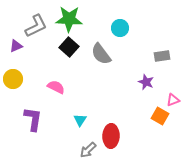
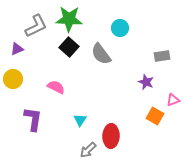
purple triangle: moved 1 px right, 3 px down
orange square: moved 5 px left
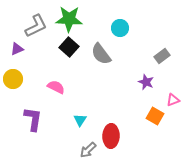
gray rectangle: rotated 28 degrees counterclockwise
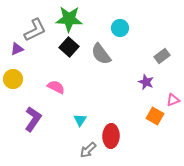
gray L-shape: moved 1 px left, 4 px down
purple L-shape: rotated 25 degrees clockwise
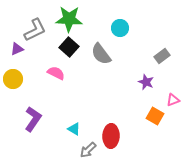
pink semicircle: moved 14 px up
cyan triangle: moved 6 px left, 9 px down; rotated 32 degrees counterclockwise
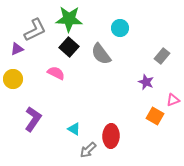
gray rectangle: rotated 14 degrees counterclockwise
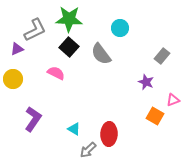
red ellipse: moved 2 px left, 2 px up
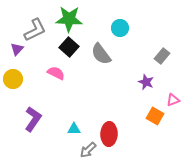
purple triangle: rotated 24 degrees counterclockwise
cyan triangle: rotated 32 degrees counterclockwise
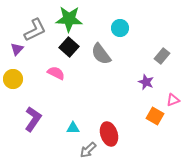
cyan triangle: moved 1 px left, 1 px up
red ellipse: rotated 20 degrees counterclockwise
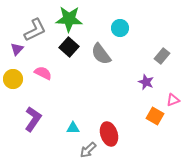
pink semicircle: moved 13 px left
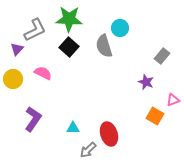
gray semicircle: moved 3 px right, 8 px up; rotated 20 degrees clockwise
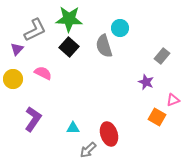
orange square: moved 2 px right, 1 px down
